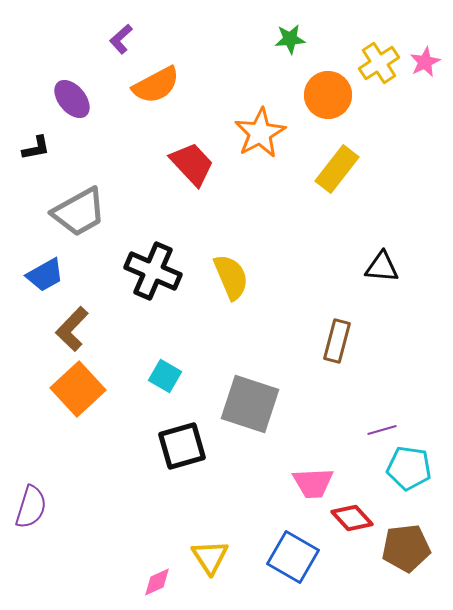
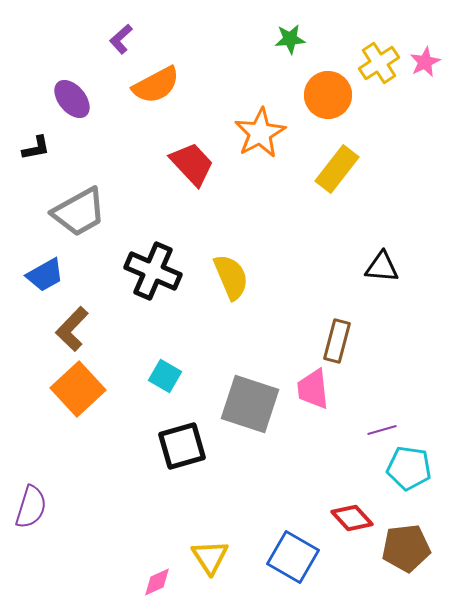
pink trapezoid: moved 94 px up; rotated 87 degrees clockwise
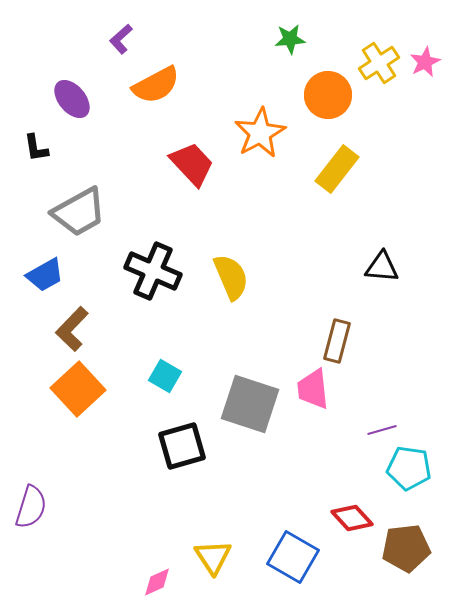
black L-shape: rotated 92 degrees clockwise
yellow triangle: moved 3 px right
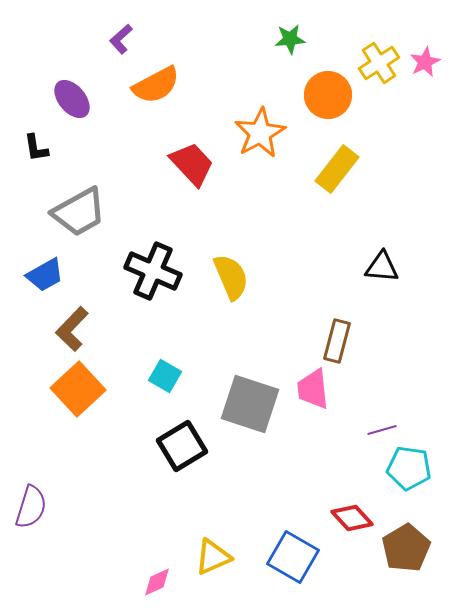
black square: rotated 15 degrees counterclockwise
brown pentagon: rotated 24 degrees counterclockwise
yellow triangle: rotated 39 degrees clockwise
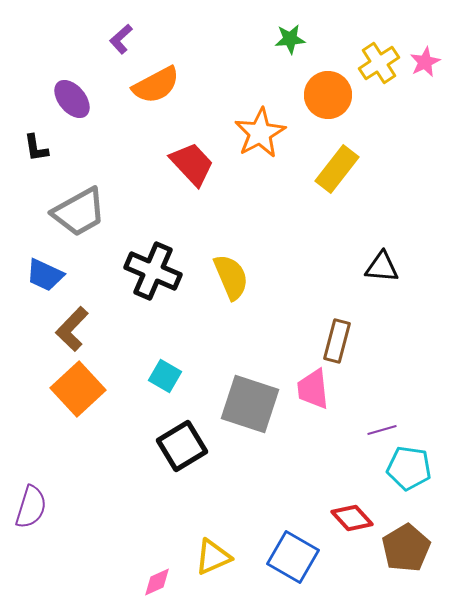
blue trapezoid: rotated 54 degrees clockwise
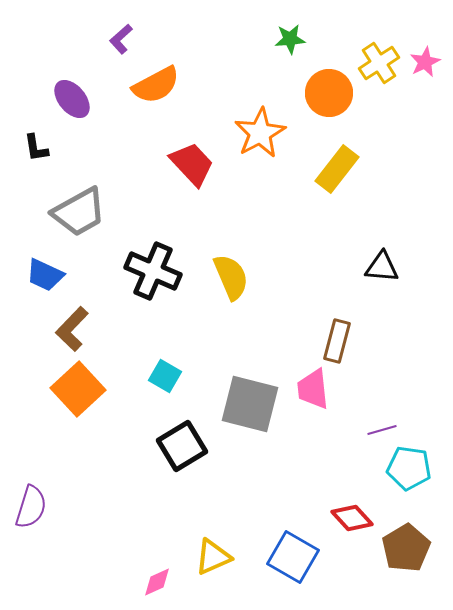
orange circle: moved 1 px right, 2 px up
gray square: rotated 4 degrees counterclockwise
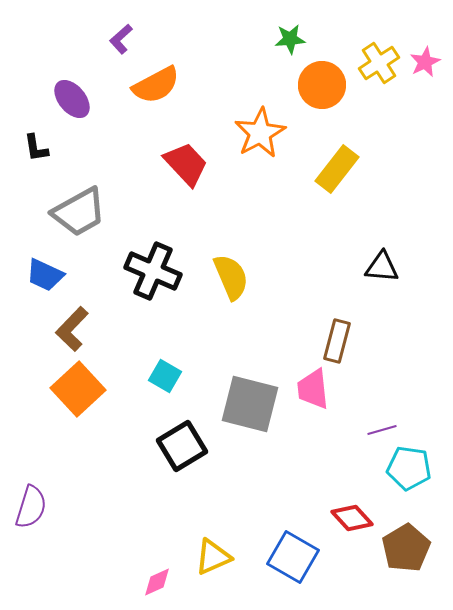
orange circle: moved 7 px left, 8 px up
red trapezoid: moved 6 px left
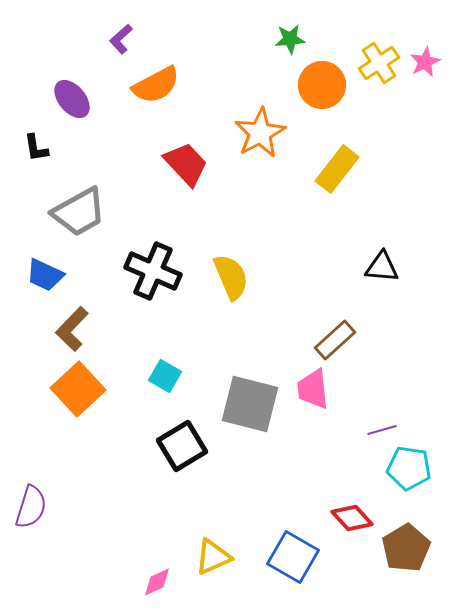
brown rectangle: moved 2 px left, 1 px up; rotated 33 degrees clockwise
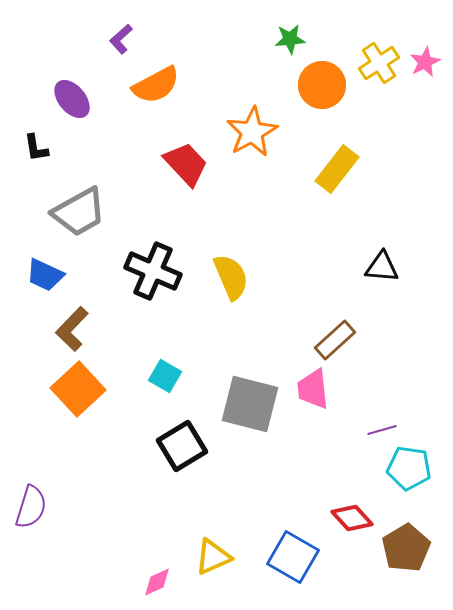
orange star: moved 8 px left, 1 px up
